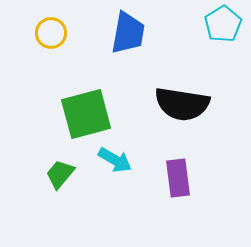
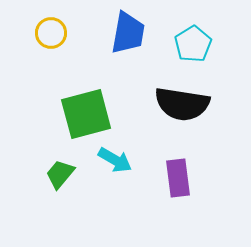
cyan pentagon: moved 30 px left, 20 px down
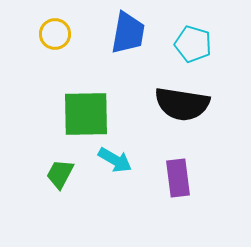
yellow circle: moved 4 px right, 1 px down
cyan pentagon: rotated 24 degrees counterclockwise
green square: rotated 14 degrees clockwise
green trapezoid: rotated 12 degrees counterclockwise
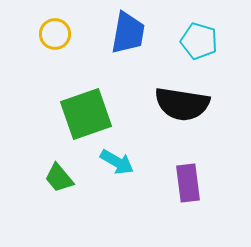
cyan pentagon: moved 6 px right, 3 px up
green square: rotated 18 degrees counterclockwise
cyan arrow: moved 2 px right, 2 px down
green trapezoid: moved 1 px left, 4 px down; rotated 68 degrees counterclockwise
purple rectangle: moved 10 px right, 5 px down
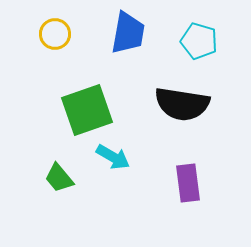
green square: moved 1 px right, 4 px up
cyan arrow: moved 4 px left, 5 px up
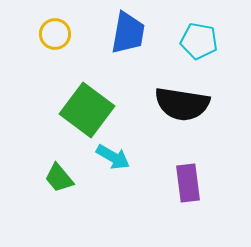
cyan pentagon: rotated 6 degrees counterclockwise
green square: rotated 34 degrees counterclockwise
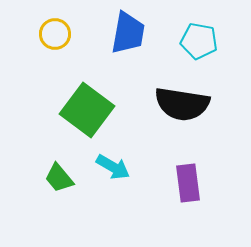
cyan arrow: moved 10 px down
